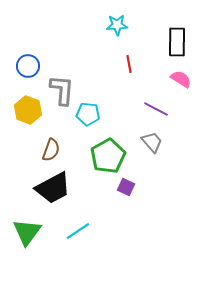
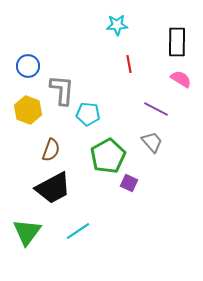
purple square: moved 3 px right, 4 px up
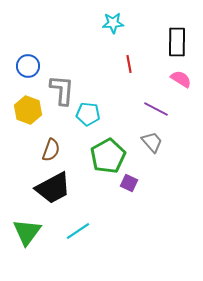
cyan star: moved 4 px left, 2 px up
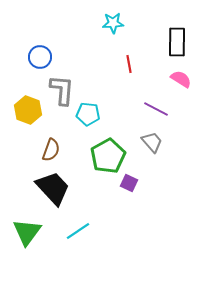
blue circle: moved 12 px right, 9 px up
black trapezoid: rotated 105 degrees counterclockwise
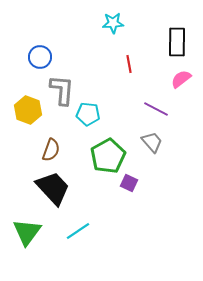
pink semicircle: rotated 70 degrees counterclockwise
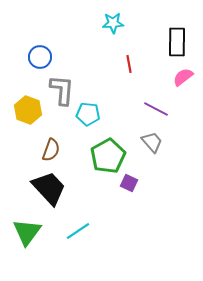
pink semicircle: moved 2 px right, 2 px up
black trapezoid: moved 4 px left
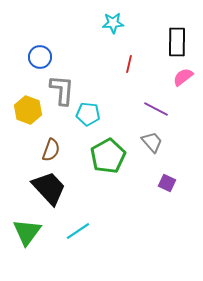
red line: rotated 24 degrees clockwise
purple square: moved 38 px right
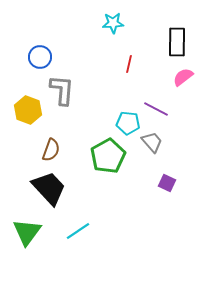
cyan pentagon: moved 40 px right, 9 px down
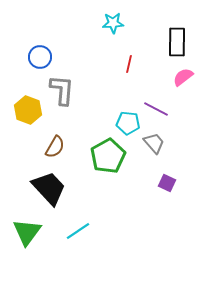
gray trapezoid: moved 2 px right, 1 px down
brown semicircle: moved 4 px right, 3 px up; rotated 10 degrees clockwise
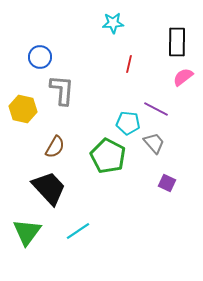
yellow hexagon: moved 5 px left, 1 px up; rotated 8 degrees counterclockwise
green pentagon: rotated 16 degrees counterclockwise
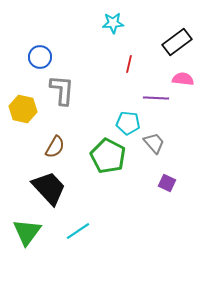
black rectangle: rotated 52 degrees clockwise
pink semicircle: moved 2 px down; rotated 45 degrees clockwise
purple line: moved 11 px up; rotated 25 degrees counterclockwise
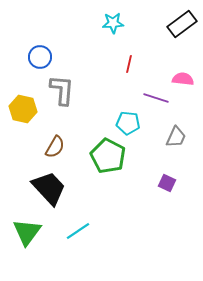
black rectangle: moved 5 px right, 18 px up
purple line: rotated 15 degrees clockwise
gray trapezoid: moved 22 px right, 6 px up; rotated 65 degrees clockwise
